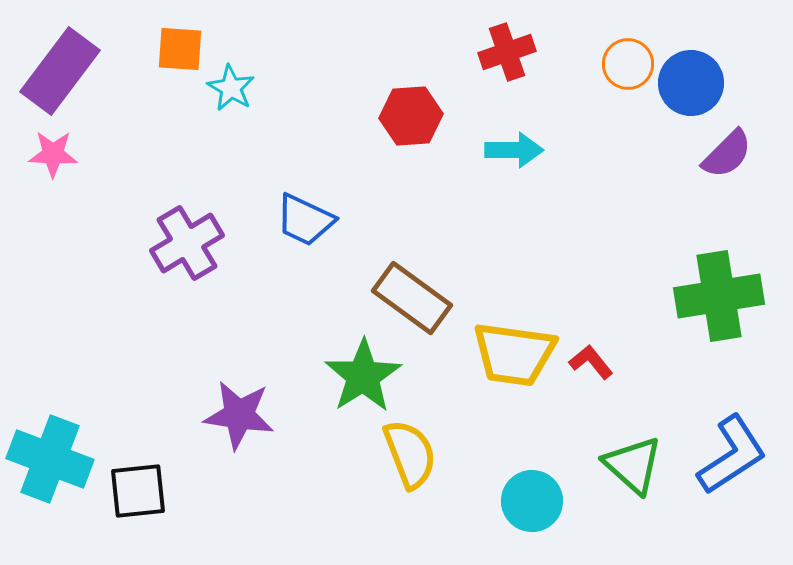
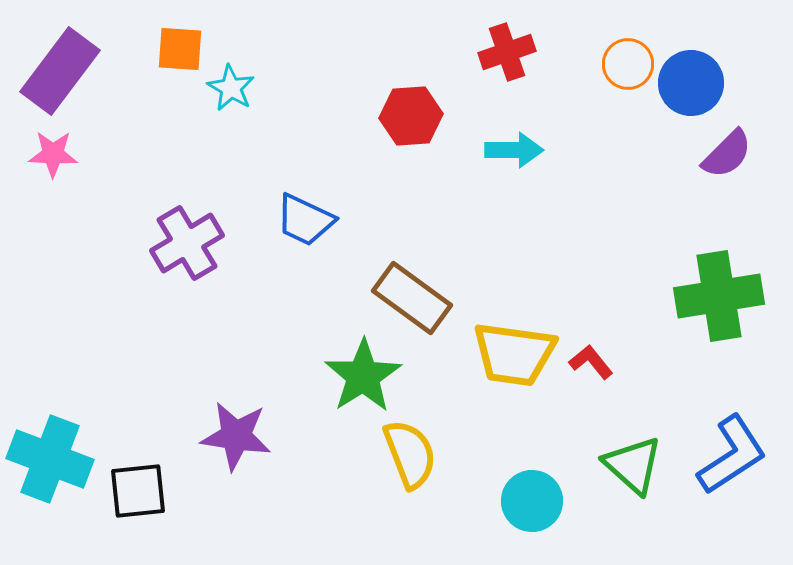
purple star: moved 3 px left, 21 px down
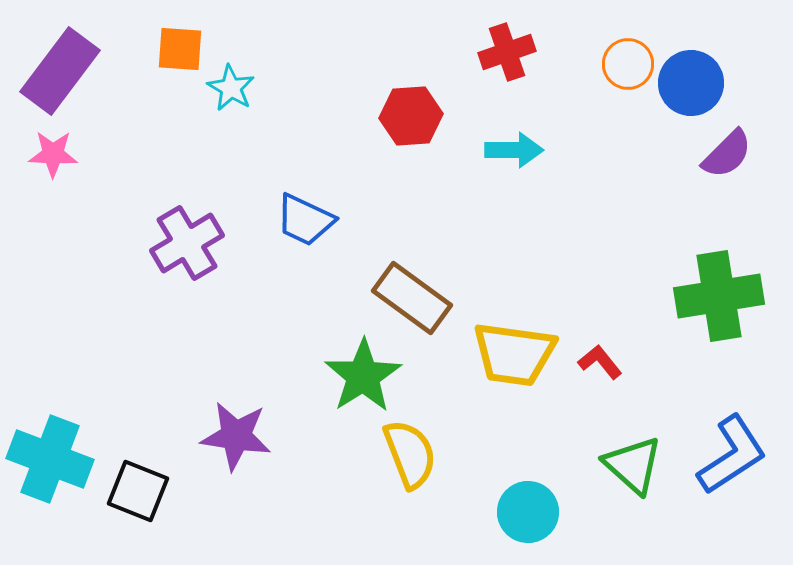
red L-shape: moved 9 px right
black square: rotated 28 degrees clockwise
cyan circle: moved 4 px left, 11 px down
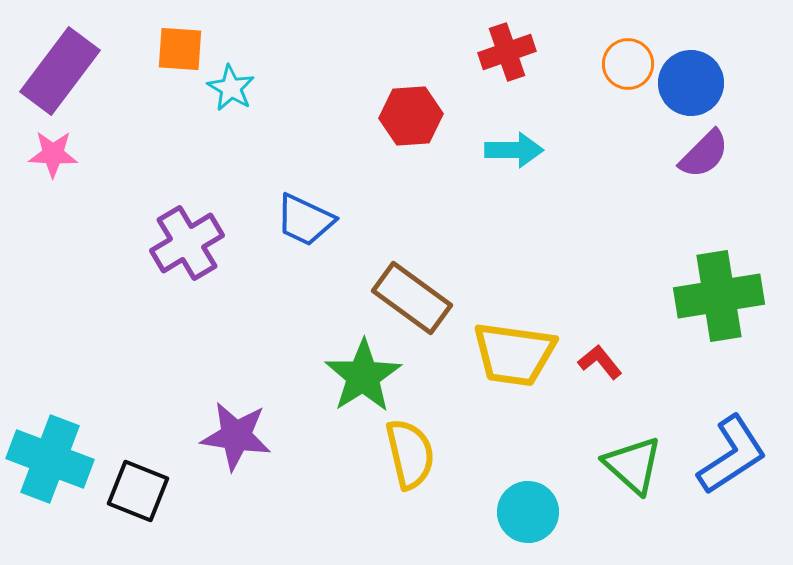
purple semicircle: moved 23 px left
yellow semicircle: rotated 8 degrees clockwise
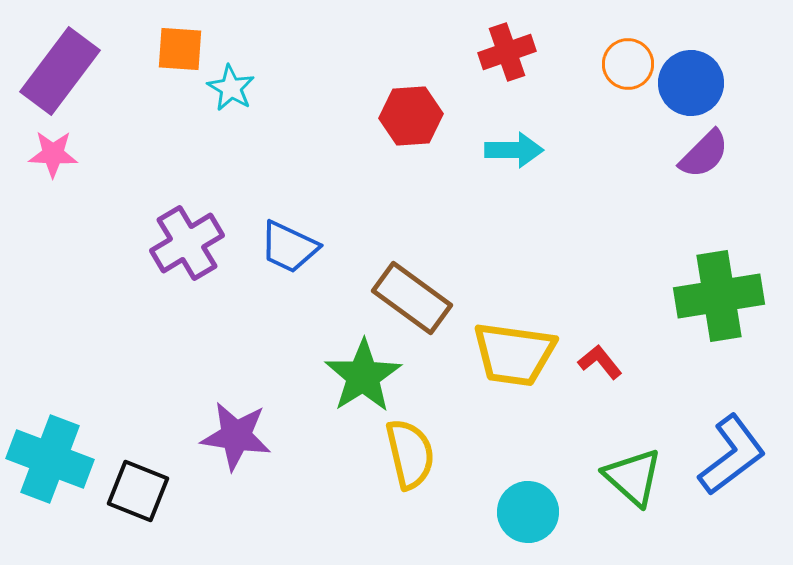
blue trapezoid: moved 16 px left, 27 px down
blue L-shape: rotated 4 degrees counterclockwise
green triangle: moved 12 px down
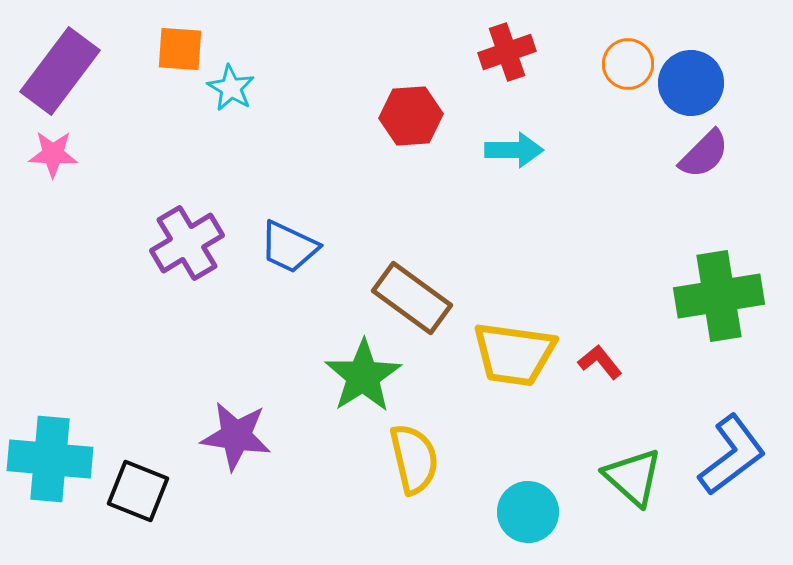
yellow semicircle: moved 4 px right, 5 px down
cyan cross: rotated 16 degrees counterclockwise
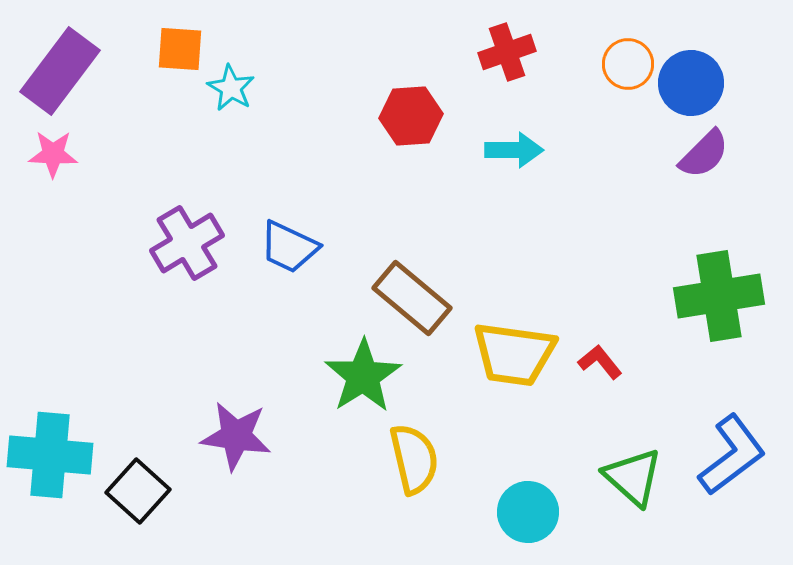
brown rectangle: rotated 4 degrees clockwise
cyan cross: moved 4 px up
black square: rotated 20 degrees clockwise
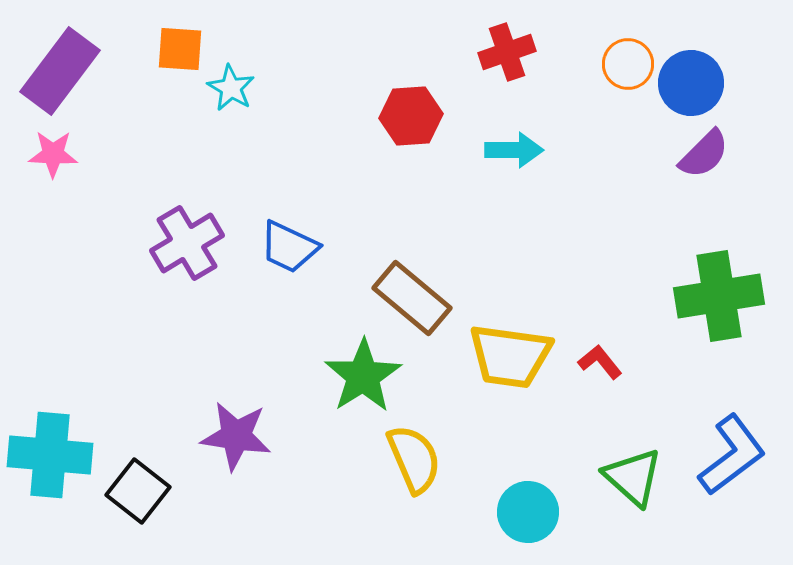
yellow trapezoid: moved 4 px left, 2 px down
yellow semicircle: rotated 10 degrees counterclockwise
black square: rotated 4 degrees counterclockwise
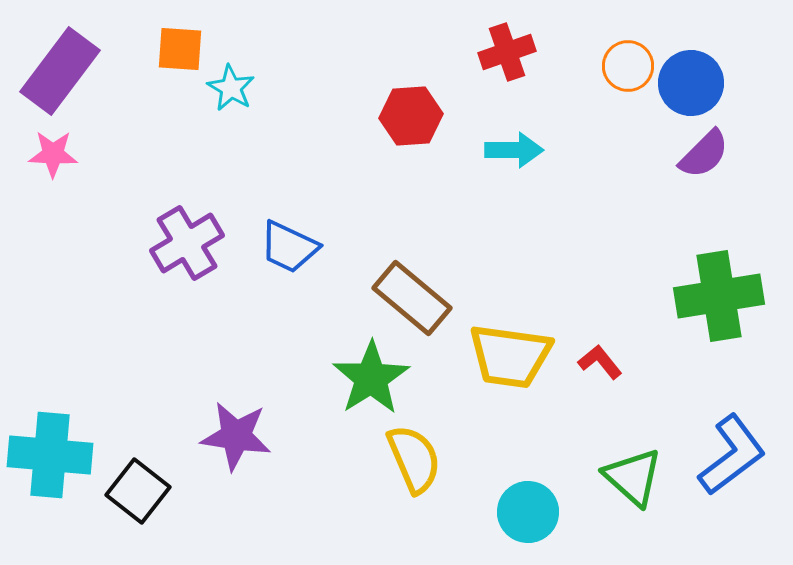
orange circle: moved 2 px down
green star: moved 8 px right, 2 px down
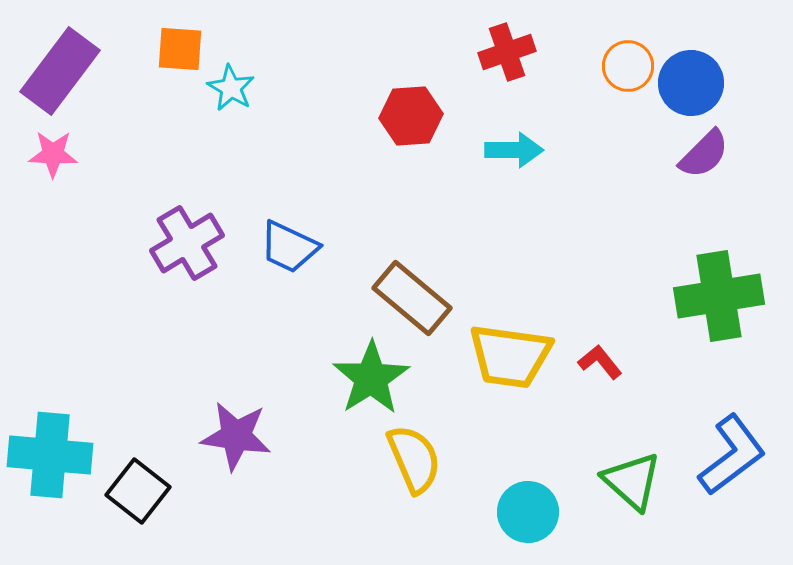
green triangle: moved 1 px left, 4 px down
